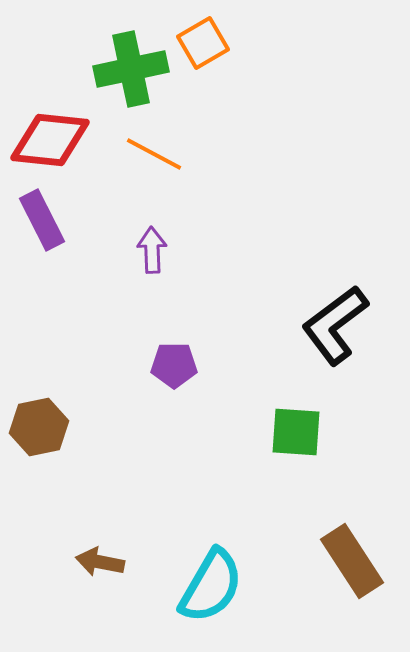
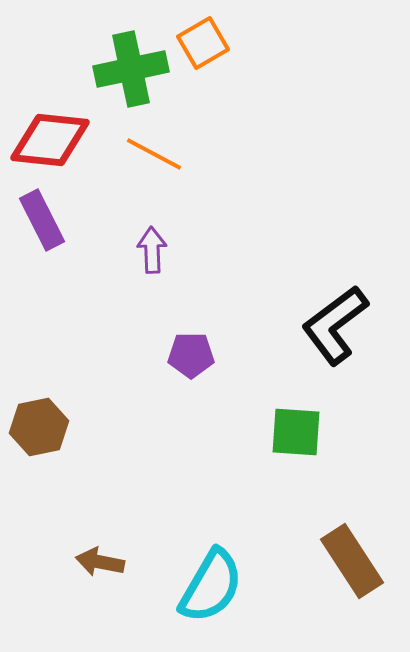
purple pentagon: moved 17 px right, 10 px up
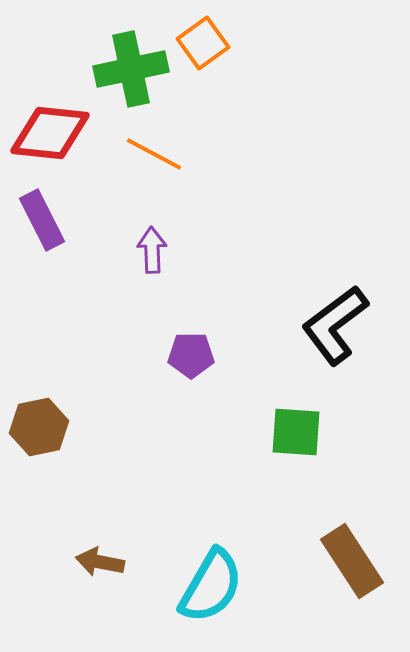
orange square: rotated 6 degrees counterclockwise
red diamond: moved 7 px up
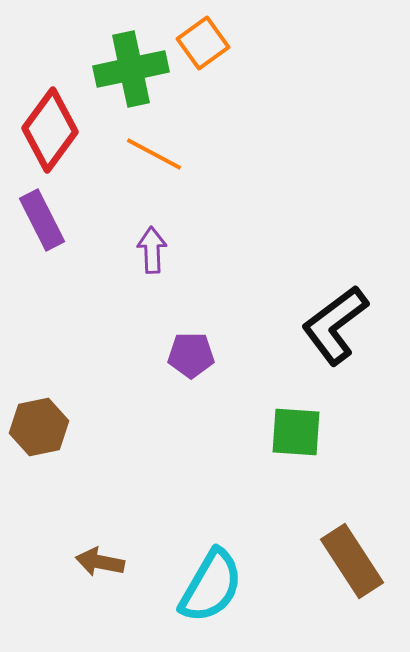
red diamond: moved 3 px up; rotated 60 degrees counterclockwise
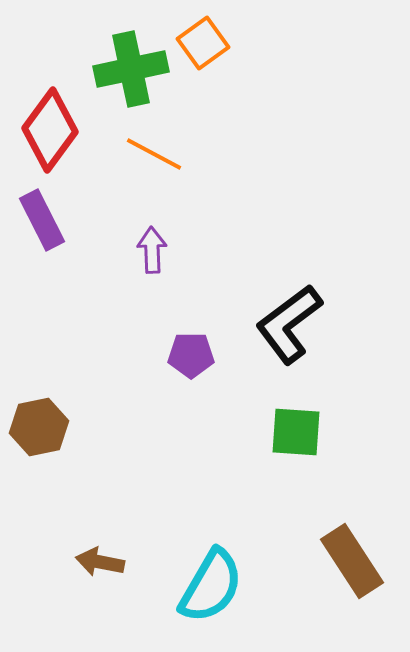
black L-shape: moved 46 px left, 1 px up
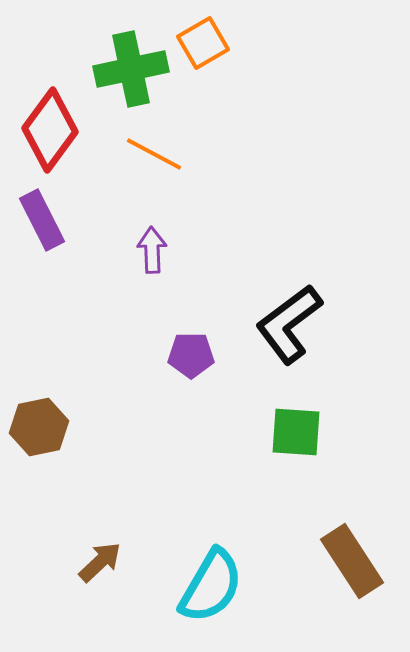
orange square: rotated 6 degrees clockwise
brown arrow: rotated 126 degrees clockwise
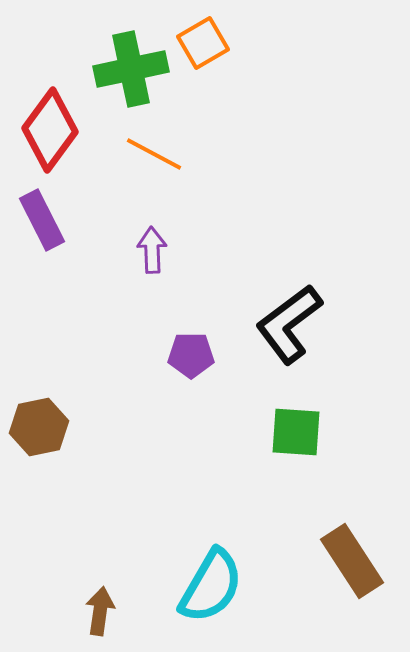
brown arrow: moved 49 px down; rotated 39 degrees counterclockwise
